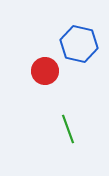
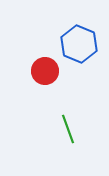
blue hexagon: rotated 9 degrees clockwise
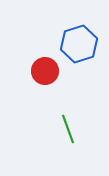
blue hexagon: rotated 21 degrees clockwise
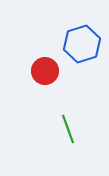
blue hexagon: moved 3 px right
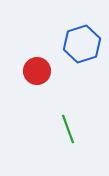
red circle: moved 8 px left
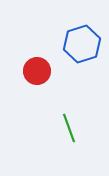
green line: moved 1 px right, 1 px up
